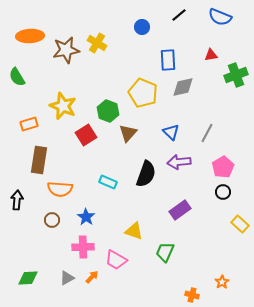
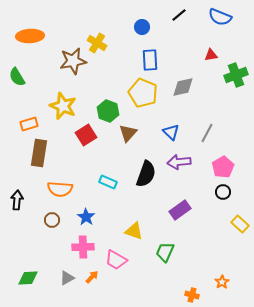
brown star: moved 7 px right, 11 px down
blue rectangle: moved 18 px left
brown rectangle: moved 7 px up
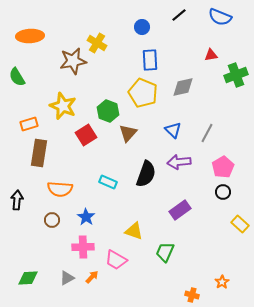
blue triangle: moved 2 px right, 2 px up
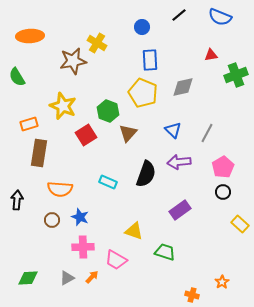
blue star: moved 6 px left; rotated 12 degrees counterclockwise
green trapezoid: rotated 85 degrees clockwise
